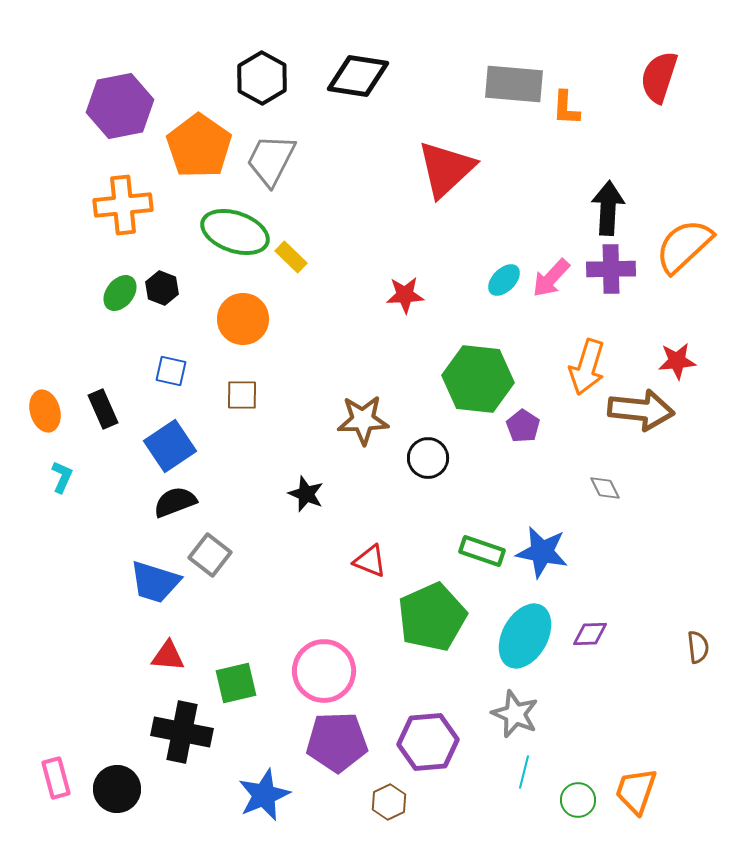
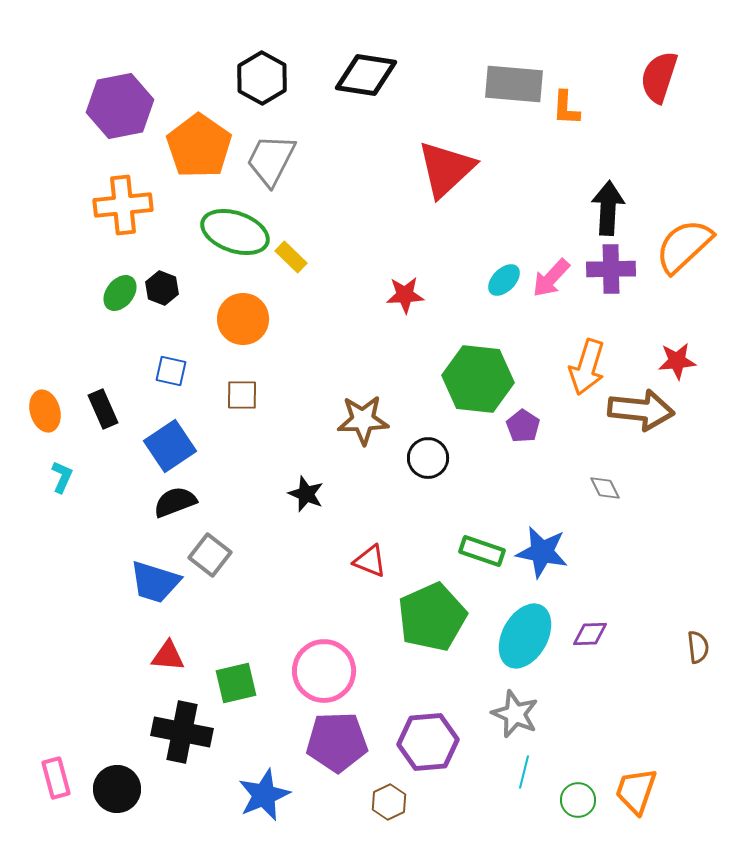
black diamond at (358, 76): moved 8 px right, 1 px up
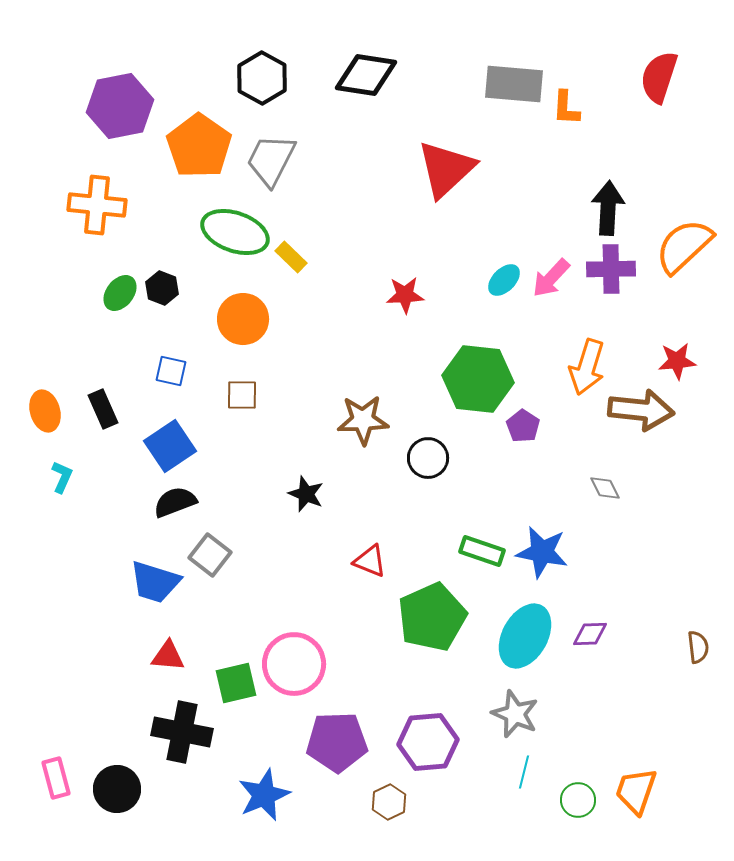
orange cross at (123, 205): moved 26 px left; rotated 12 degrees clockwise
pink circle at (324, 671): moved 30 px left, 7 px up
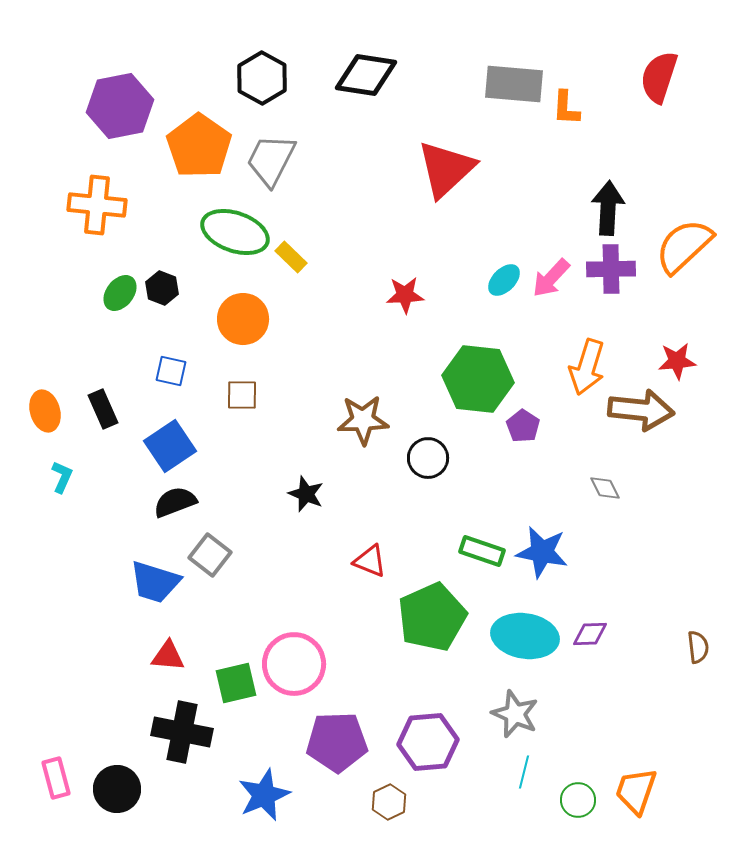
cyan ellipse at (525, 636): rotated 70 degrees clockwise
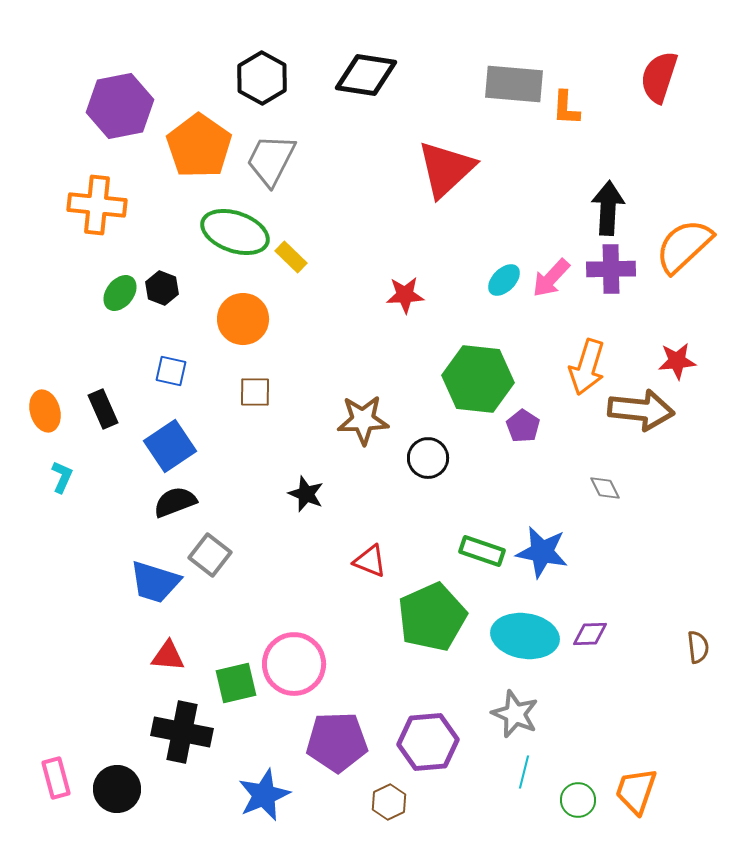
brown square at (242, 395): moved 13 px right, 3 px up
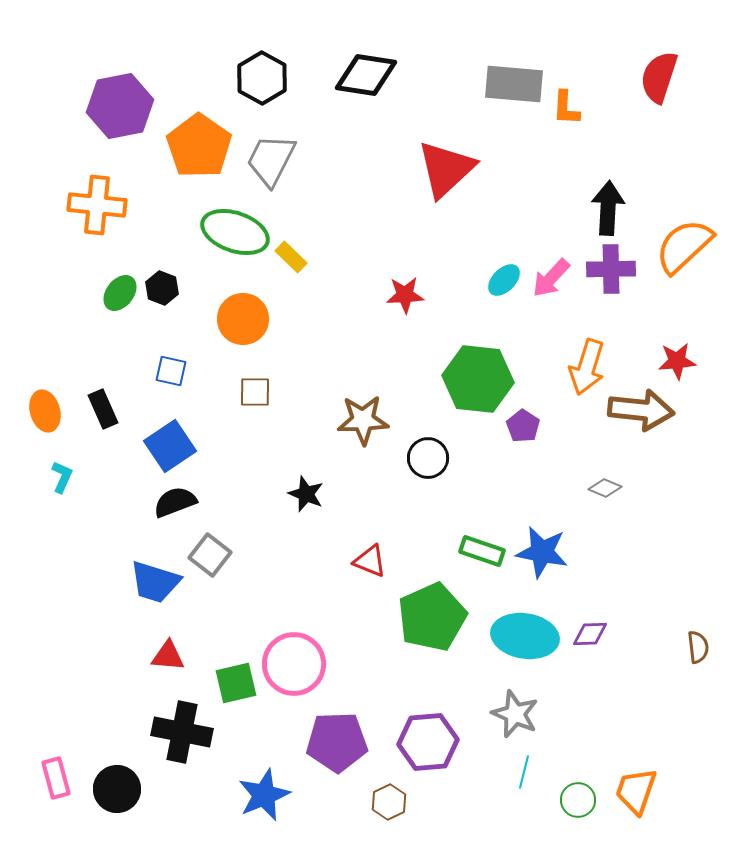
gray diamond at (605, 488): rotated 40 degrees counterclockwise
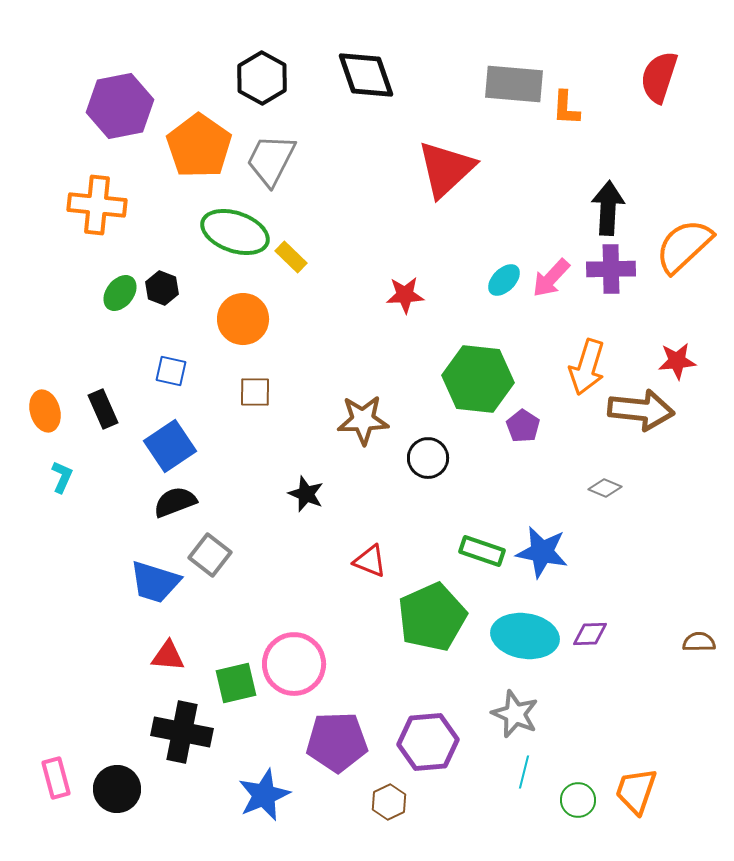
black diamond at (366, 75): rotated 62 degrees clockwise
brown semicircle at (698, 647): moved 1 px right, 5 px up; rotated 84 degrees counterclockwise
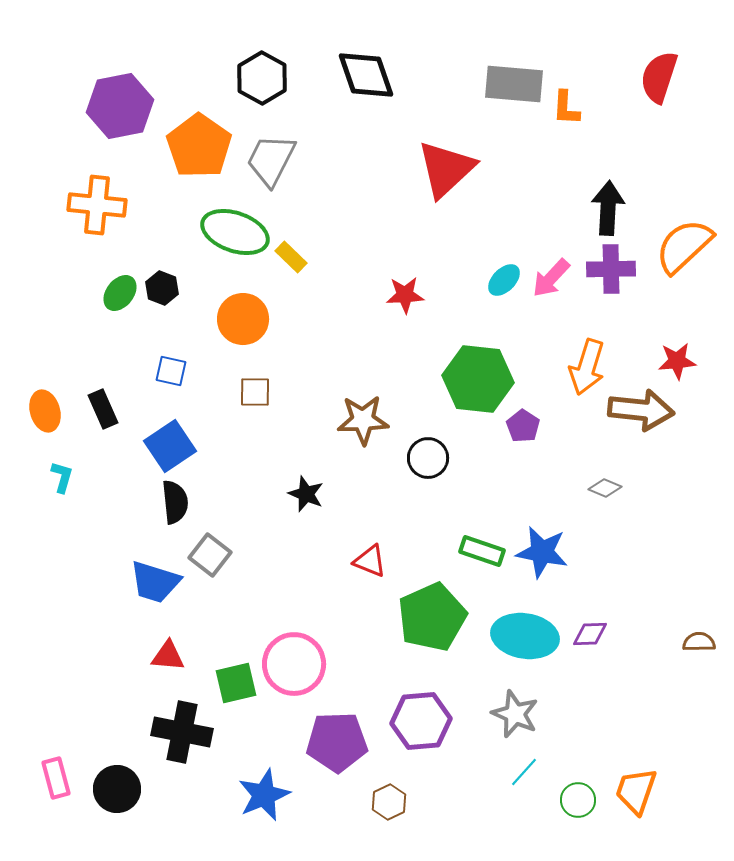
cyan L-shape at (62, 477): rotated 8 degrees counterclockwise
black semicircle at (175, 502): rotated 105 degrees clockwise
purple hexagon at (428, 742): moved 7 px left, 21 px up
cyan line at (524, 772): rotated 28 degrees clockwise
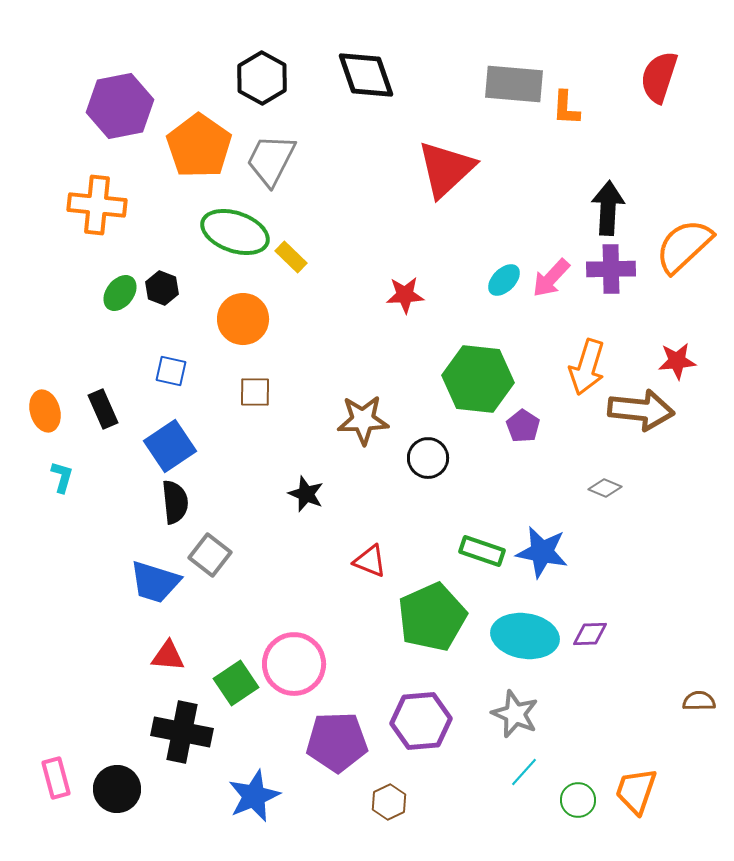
brown semicircle at (699, 642): moved 59 px down
green square at (236, 683): rotated 21 degrees counterclockwise
blue star at (264, 795): moved 10 px left, 1 px down
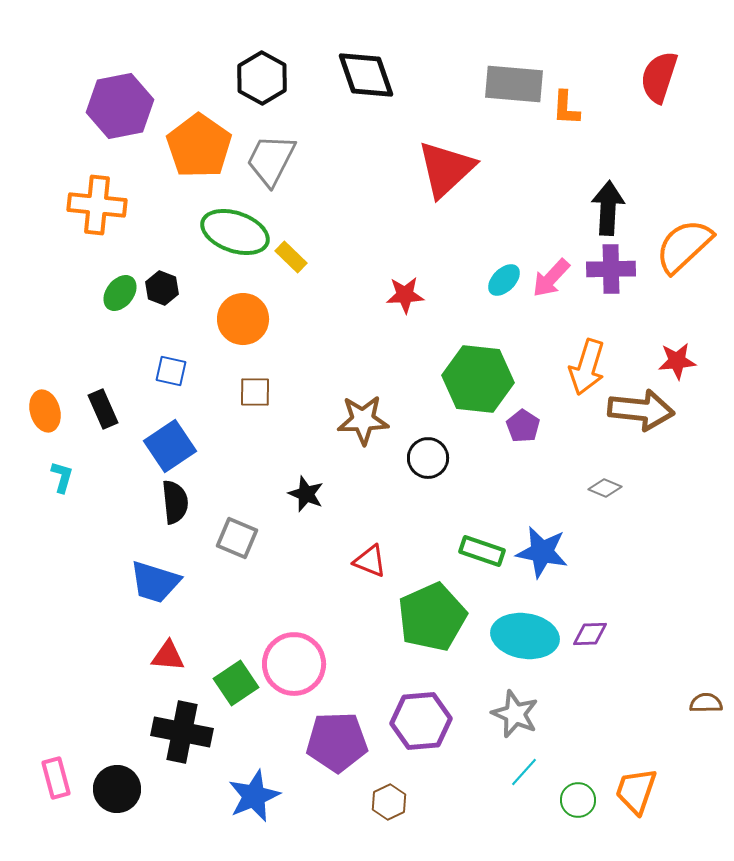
gray square at (210, 555): moved 27 px right, 17 px up; rotated 15 degrees counterclockwise
brown semicircle at (699, 701): moved 7 px right, 2 px down
